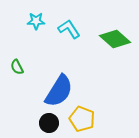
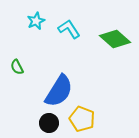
cyan star: rotated 24 degrees counterclockwise
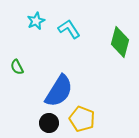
green diamond: moved 5 px right, 3 px down; rotated 64 degrees clockwise
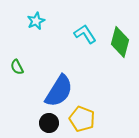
cyan L-shape: moved 16 px right, 5 px down
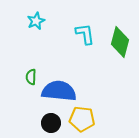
cyan L-shape: rotated 25 degrees clockwise
green semicircle: moved 14 px right, 10 px down; rotated 28 degrees clockwise
blue semicircle: rotated 116 degrees counterclockwise
yellow pentagon: rotated 15 degrees counterclockwise
black circle: moved 2 px right
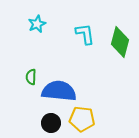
cyan star: moved 1 px right, 3 px down
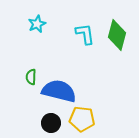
green diamond: moved 3 px left, 7 px up
blue semicircle: rotated 8 degrees clockwise
